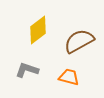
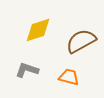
yellow diamond: rotated 20 degrees clockwise
brown semicircle: moved 2 px right
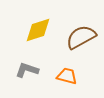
brown semicircle: moved 4 px up
orange trapezoid: moved 2 px left, 1 px up
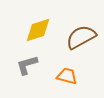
gray L-shape: moved 5 px up; rotated 35 degrees counterclockwise
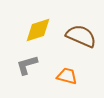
brown semicircle: moved 1 px up; rotated 52 degrees clockwise
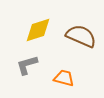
orange trapezoid: moved 3 px left, 2 px down
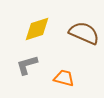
yellow diamond: moved 1 px left, 1 px up
brown semicircle: moved 3 px right, 3 px up
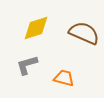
yellow diamond: moved 1 px left, 1 px up
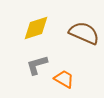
gray L-shape: moved 10 px right
orange trapezoid: moved 1 px down; rotated 15 degrees clockwise
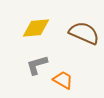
yellow diamond: rotated 12 degrees clockwise
orange trapezoid: moved 1 px left, 1 px down
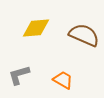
brown semicircle: moved 2 px down
gray L-shape: moved 18 px left, 10 px down
